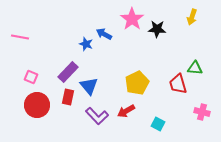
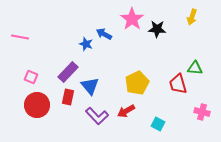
blue triangle: moved 1 px right
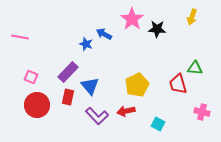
yellow pentagon: moved 2 px down
red arrow: rotated 18 degrees clockwise
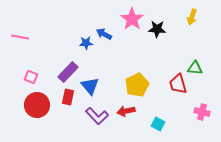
blue star: moved 1 px up; rotated 24 degrees counterclockwise
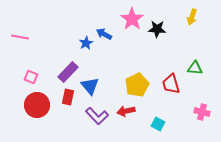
blue star: rotated 24 degrees counterclockwise
red trapezoid: moved 7 px left
